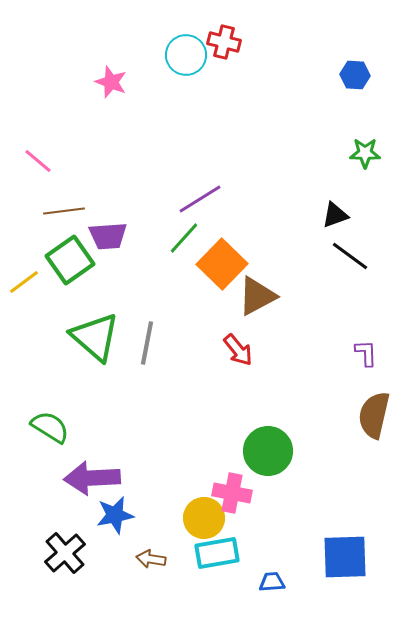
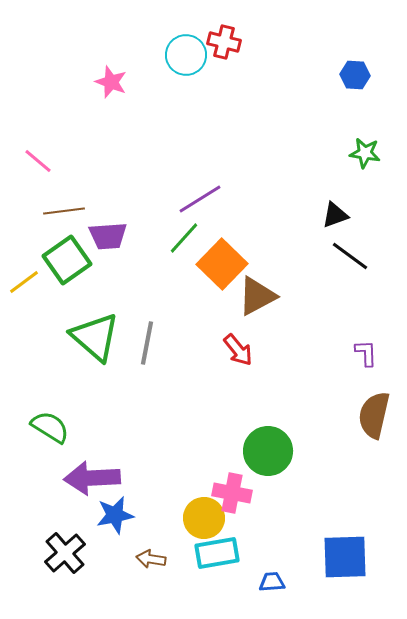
green star: rotated 8 degrees clockwise
green square: moved 3 px left
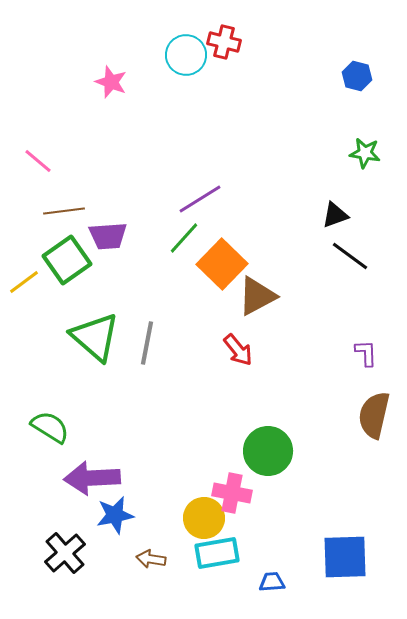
blue hexagon: moved 2 px right, 1 px down; rotated 12 degrees clockwise
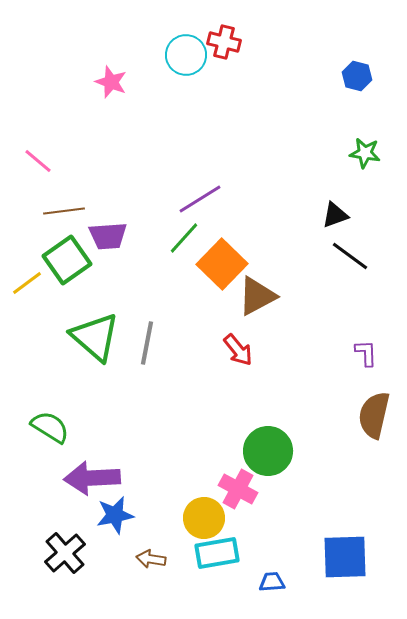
yellow line: moved 3 px right, 1 px down
pink cross: moved 6 px right, 4 px up; rotated 18 degrees clockwise
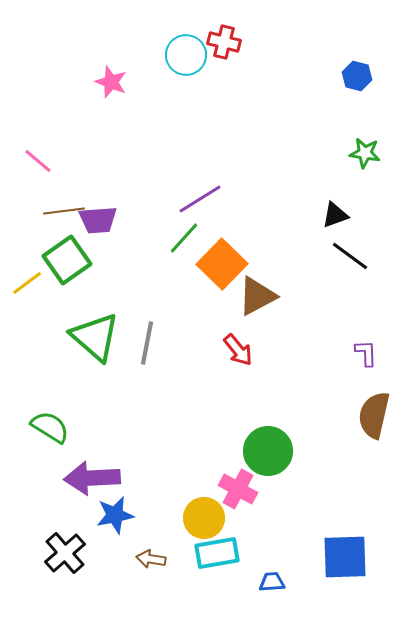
purple trapezoid: moved 10 px left, 16 px up
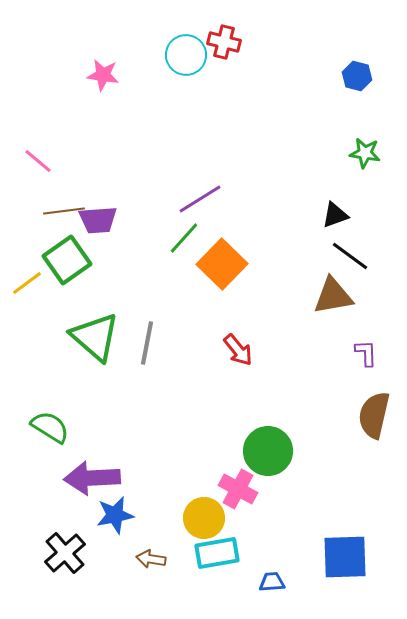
pink star: moved 8 px left, 7 px up; rotated 12 degrees counterclockwise
brown triangle: moved 76 px right; rotated 18 degrees clockwise
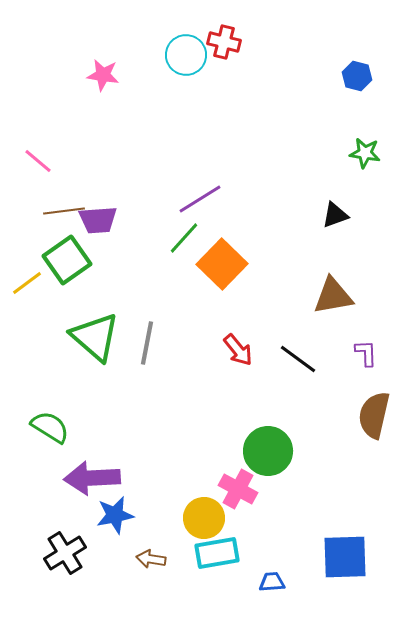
black line: moved 52 px left, 103 px down
black cross: rotated 9 degrees clockwise
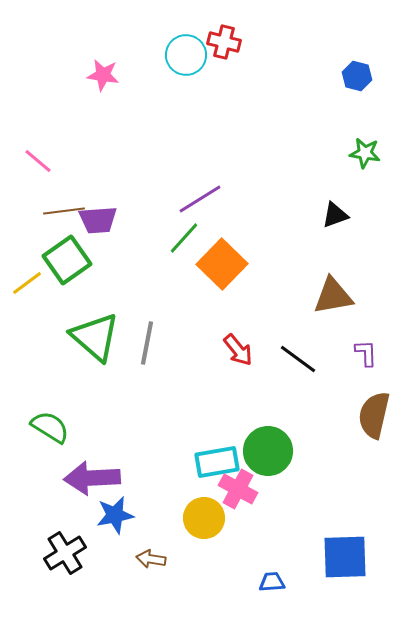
cyan rectangle: moved 91 px up
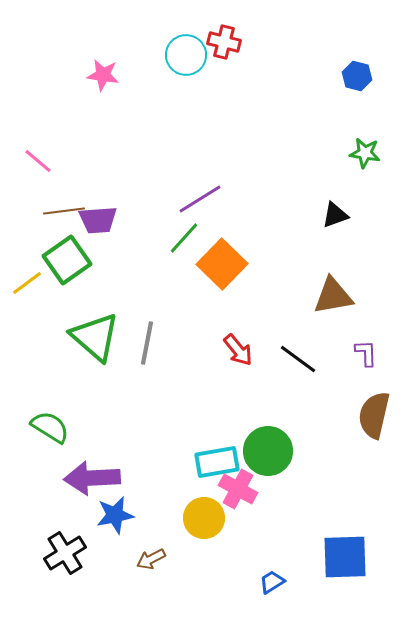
brown arrow: rotated 36 degrees counterclockwise
blue trapezoid: rotated 28 degrees counterclockwise
